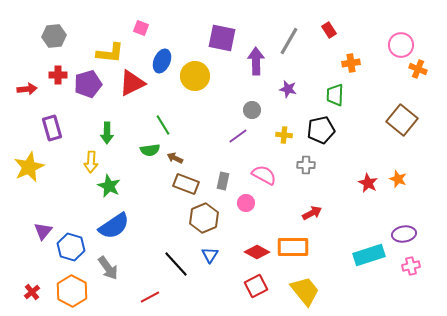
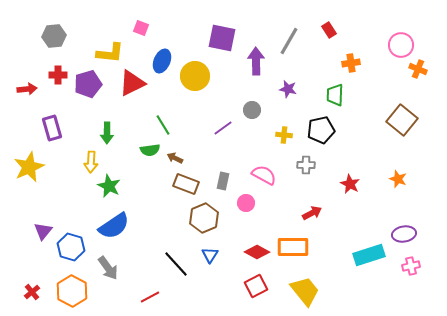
purple line at (238, 136): moved 15 px left, 8 px up
red star at (368, 183): moved 18 px left, 1 px down
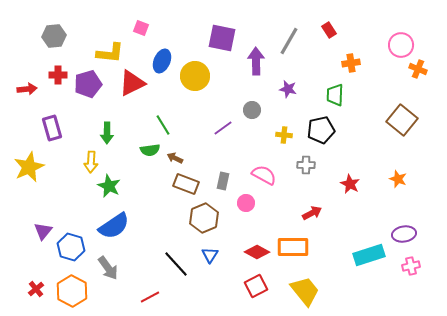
red cross at (32, 292): moved 4 px right, 3 px up
